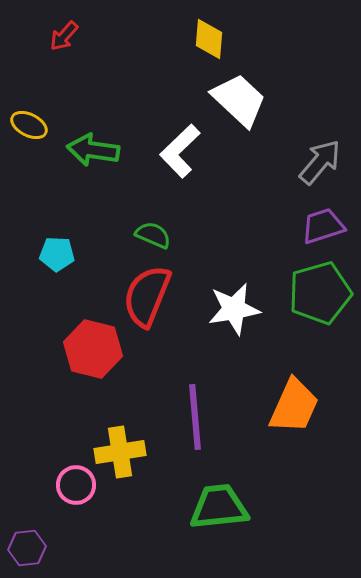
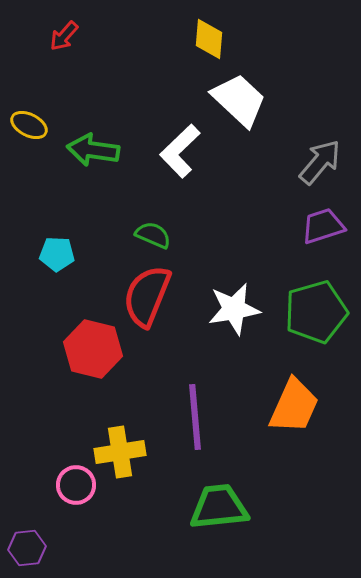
green pentagon: moved 4 px left, 19 px down
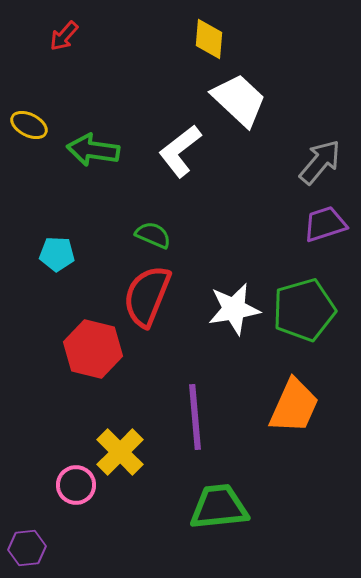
white L-shape: rotated 6 degrees clockwise
purple trapezoid: moved 2 px right, 2 px up
green pentagon: moved 12 px left, 2 px up
yellow cross: rotated 36 degrees counterclockwise
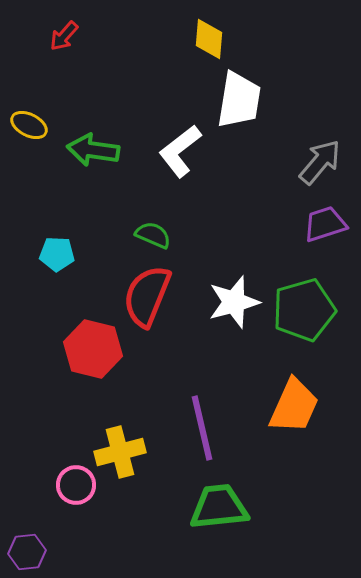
white trapezoid: rotated 56 degrees clockwise
white star: moved 7 px up; rotated 6 degrees counterclockwise
purple line: moved 7 px right, 11 px down; rotated 8 degrees counterclockwise
yellow cross: rotated 30 degrees clockwise
purple hexagon: moved 4 px down
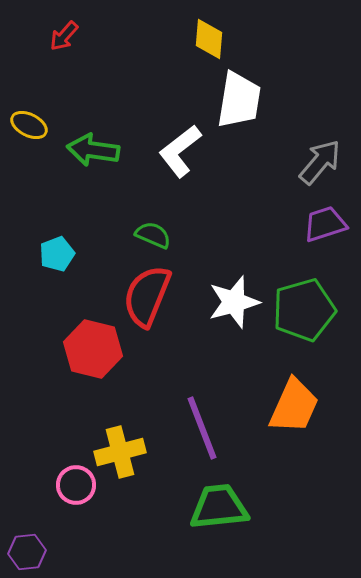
cyan pentagon: rotated 24 degrees counterclockwise
purple line: rotated 8 degrees counterclockwise
